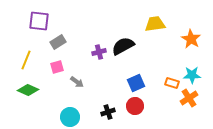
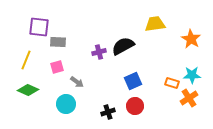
purple square: moved 6 px down
gray rectangle: rotated 35 degrees clockwise
blue square: moved 3 px left, 2 px up
cyan circle: moved 4 px left, 13 px up
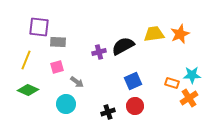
yellow trapezoid: moved 1 px left, 10 px down
orange star: moved 11 px left, 5 px up; rotated 18 degrees clockwise
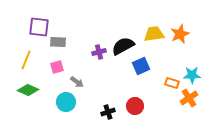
blue square: moved 8 px right, 15 px up
cyan circle: moved 2 px up
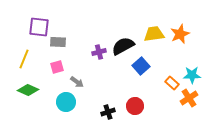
yellow line: moved 2 px left, 1 px up
blue square: rotated 18 degrees counterclockwise
orange rectangle: rotated 24 degrees clockwise
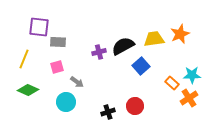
yellow trapezoid: moved 5 px down
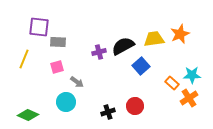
green diamond: moved 25 px down
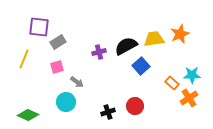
gray rectangle: rotated 35 degrees counterclockwise
black semicircle: moved 3 px right
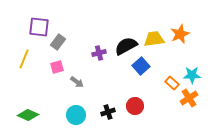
gray rectangle: rotated 21 degrees counterclockwise
purple cross: moved 1 px down
cyan circle: moved 10 px right, 13 px down
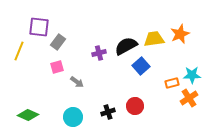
yellow line: moved 5 px left, 8 px up
orange rectangle: rotated 56 degrees counterclockwise
cyan circle: moved 3 px left, 2 px down
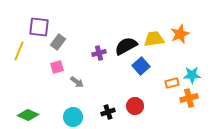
orange cross: rotated 18 degrees clockwise
